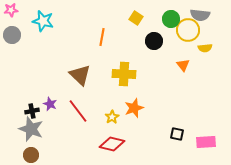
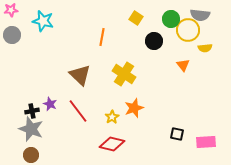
yellow cross: rotated 30 degrees clockwise
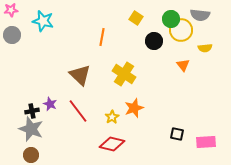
yellow circle: moved 7 px left
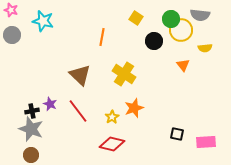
pink star: rotated 24 degrees clockwise
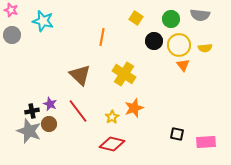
yellow circle: moved 2 px left, 15 px down
gray star: moved 2 px left, 2 px down
brown circle: moved 18 px right, 31 px up
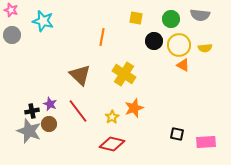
yellow square: rotated 24 degrees counterclockwise
orange triangle: rotated 24 degrees counterclockwise
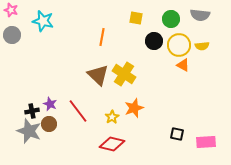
yellow semicircle: moved 3 px left, 2 px up
brown triangle: moved 18 px right
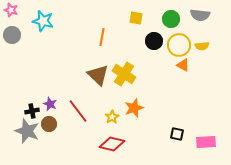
gray star: moved 2 px left
